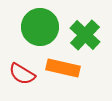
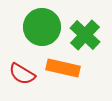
green circle: moved 2 px right
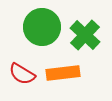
orange rectangle: moved 5 px down; rotated 20 degrees counterclockwise
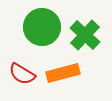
orange rectangle: rotated 8 degrees counterclockwise
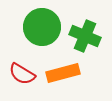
green cross: moved 1 px down; rotated 20 degrees counterclockwise
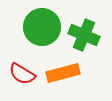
green cross: moved 1 px left, 1 px up
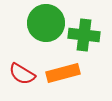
green circle: moved 4 px right, 4 px up
green cross: rotated 16 degrees counterclockwise
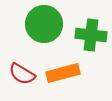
green circle: moved 2 px left, 1 px down
green cross: moved 7 px right
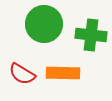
orange rectangle: rotated 16 degrees clockwise
